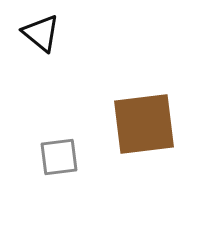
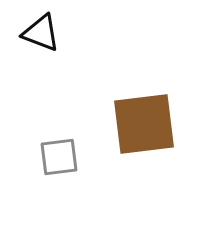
black triangle: rotated 18 degrees counterclockwise
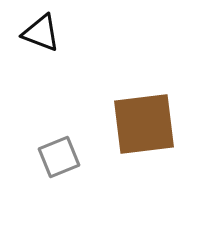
gray square: rotated 15 degrees counterclockwise
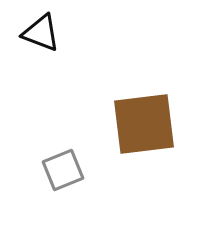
gray square: moved 4 px right, 13 px down
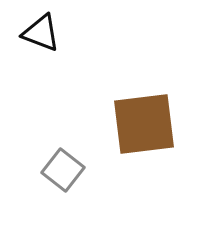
gray square: rotated 30 degrees counterclockwise
